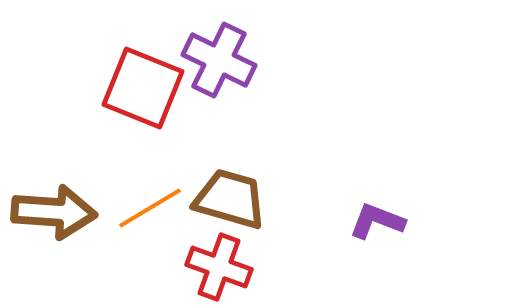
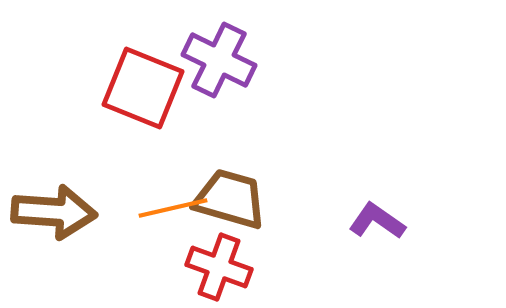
orange line: moved 23 px right; rotated 18 degrees clockwise
purple L-shape: rotated 14 degrees clockwise
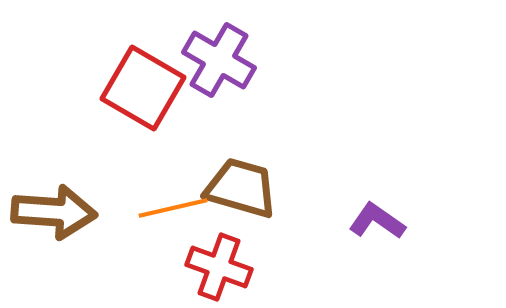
purple cross: rotated 4 degrees clockwise
red square: rotated 8 degrees clockwise
brown trapezoid: moved 11 px right, 11 px up
